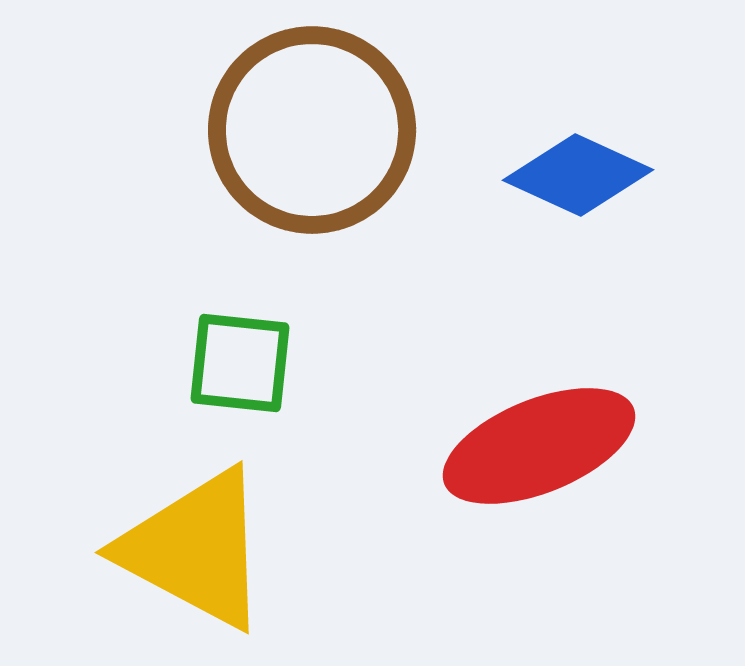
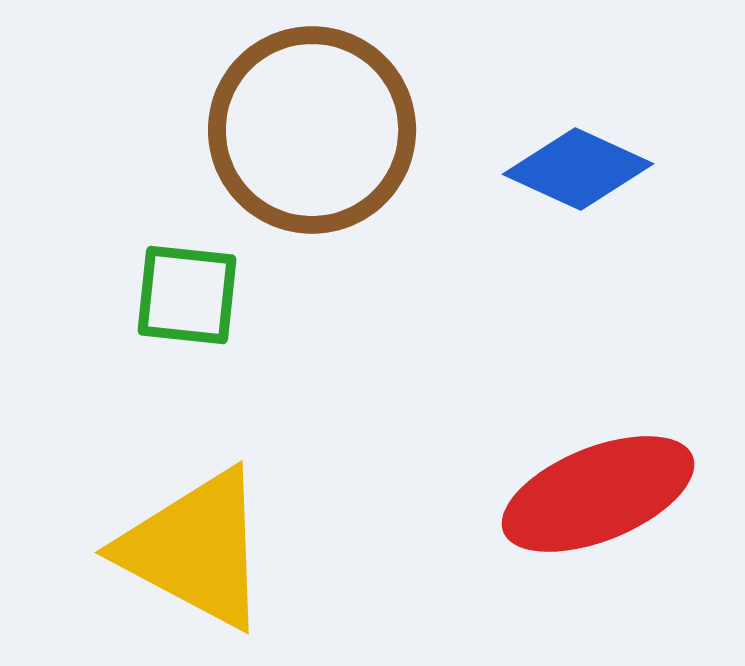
blue diamond: moved 6 px up
green square: moved 53 px left, 68 px up
red ellipse: moved 59 px right, 48 px down
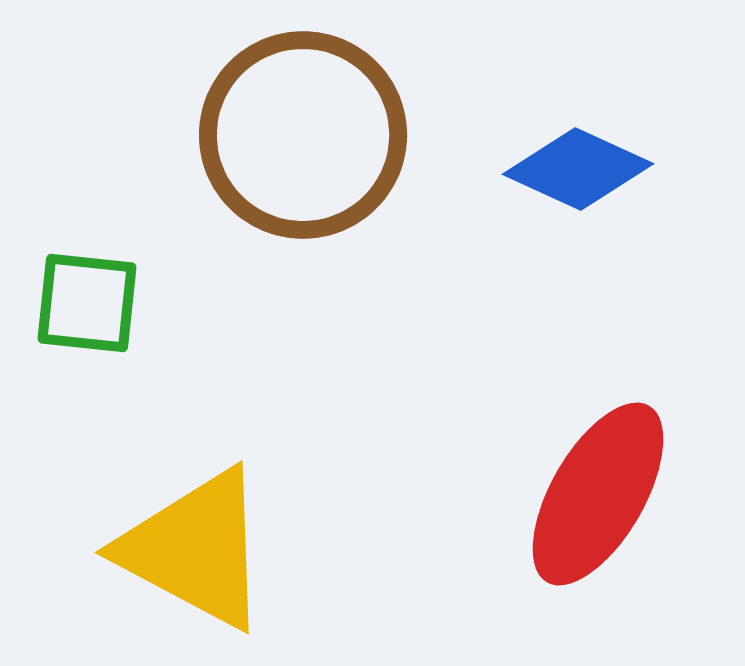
brown circle: moved 9 px left, 5 px down
green square: moved 100 px left, 8 px down
red ellipse: rotated 38 degrees counterclockwise
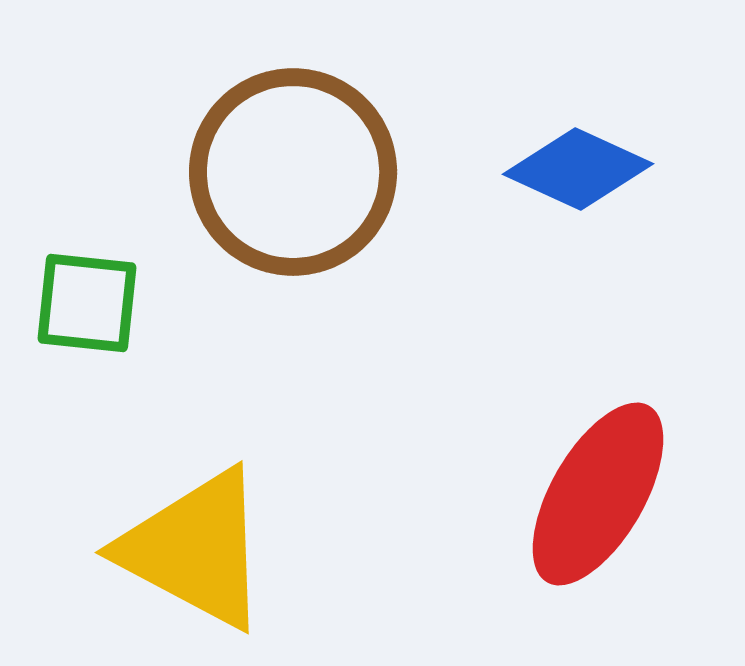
brown circle: moved 10 px left, 37 px down
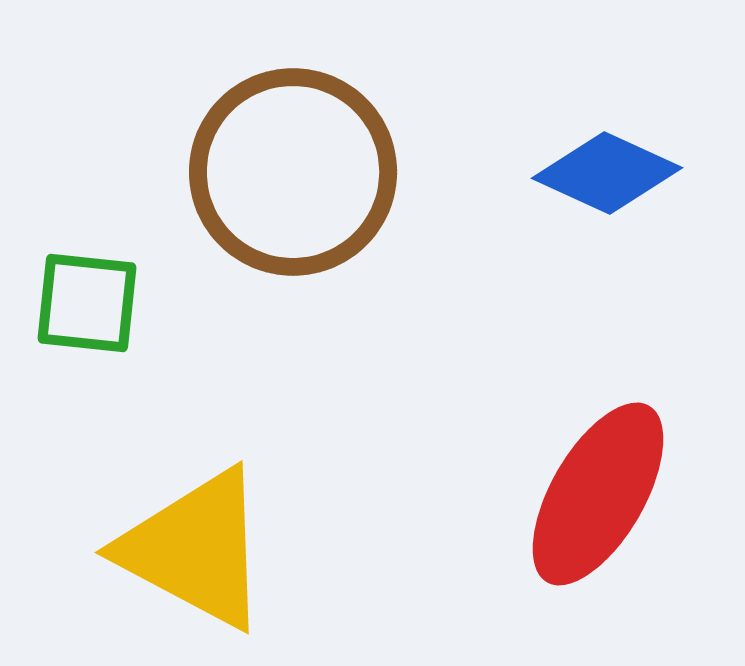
blue diamond: moved 29 px right, 4 px down
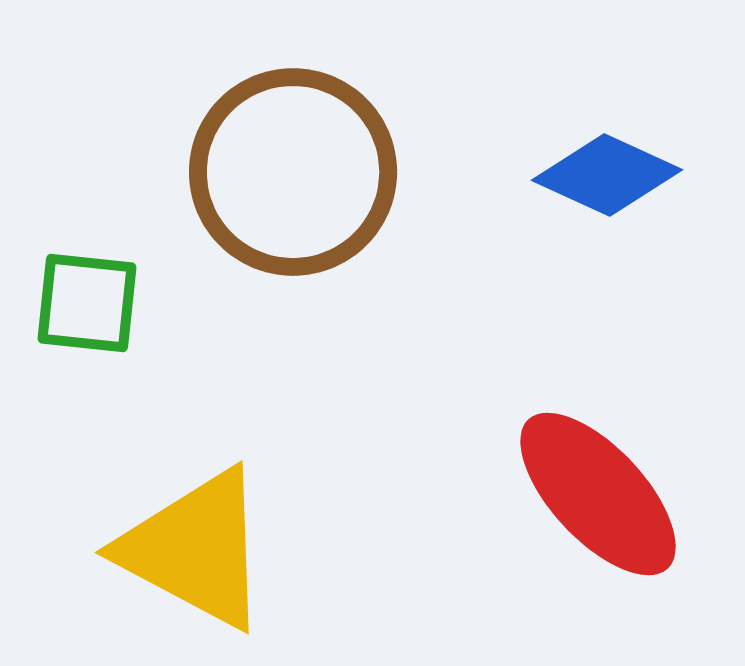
blue diamond: moved 2 px down
red ellipse: rotated 73 degrees counterclockwise
